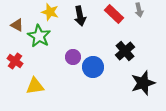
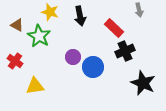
red rectangle: moved 14 px down
black cross: rotated 18 degrees clockwise
black star: rotated 30 degrees counterclockwise
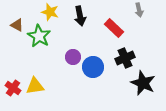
black cross: moved 7 px down
red cross: moved 2 px left, 27 px down
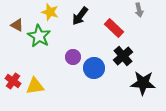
black arrow: rotated 48 degrees clockwise
black cross: moved 2 px left, 2 px up; rotated 18 degrees counterclockwise
blue circle: moved 1 px right, 1 px down
black star: rotated 20 degrees counterclockwise
red cross: moved 7 px up
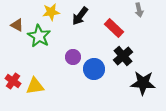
yellow star: moved 1 px right; rotated 24 degrees counterclockwise
blue circle: moved 1 px down
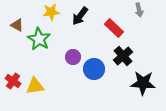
green star: moved 3 px down
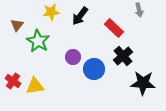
brown triangle: rotated 40 degrees clockwise
green star: moved 1 px left, 2 px down
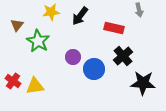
red rectangle: rotated 30 degrees counterclockwise
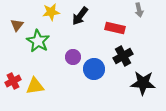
red rectangle: moved 1 px right
black cross: rotated 12 degrees clockwise
red cross: rotated 28 degrees clockwise
